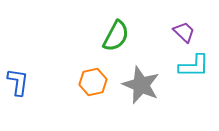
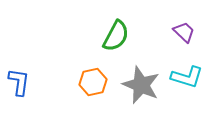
cyan L-shape: moved 7 px left, 11 px down; rotated 16 degrees clockwise
blue L-shape: moved 1 px right
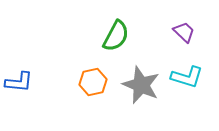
blue L-shape: rotated 88 degrees clockwise
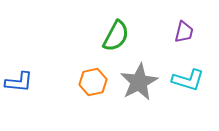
purple trapezoid: rotated 60 degrees clockwise
cyan L-shape: moved 1 px right, 3 px down
gray star: moved 2 px left, 3 px up; rotated 21 degrees clockwise
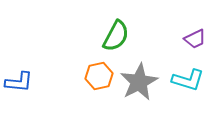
purple trapezoid: moved 11 px right, 7 px down; rotated 50 degrees clockwise
orange hexagon: moved 6 px right, 6 px up
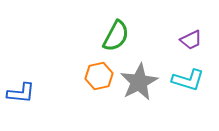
purple trapezoid: moved 4 px left, 1 px down
blue L-shape: moved 2 px right, 11 px down
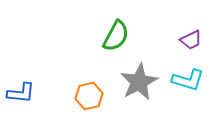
orange hexagon: moved 10 px left, 20 px down
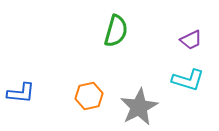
green semicircle: moved 5 px up; rotated 12 degrees counterclockwise
gray star: moved 25 px down
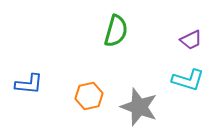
blue L-shape: moved 8 px right, 9 px up
gray star: rotated 24 degrees counterclockwise
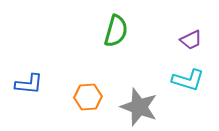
orange hexagon: moved 1 px left, 1 px down; rotated 8 degrees clockwise
